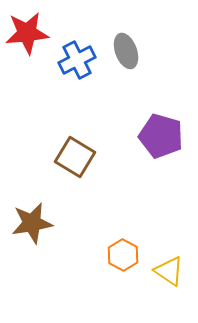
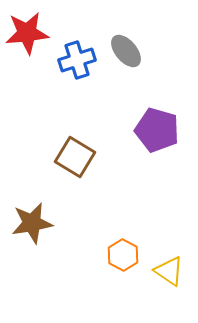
gray ellipse: rotated 20 degrees counterclockwise
blue cross: rotated 9 degrees clockwise
purple pentagon: moved 4 px left, 6 px up
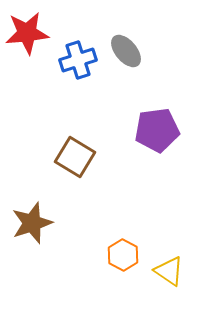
blue cross: moved 1 px right
purple pentagon: rotated 24 degrees counterclockwise
brown star: rotated 9 degrees counterclockwise
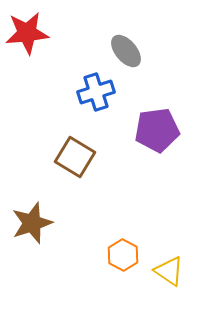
blue cross: moved 18 px right, 32 px down
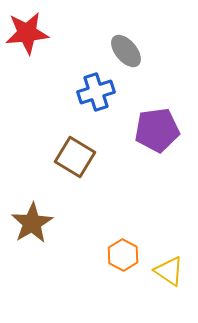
brown star: rotated 12 degrees counterclockwise
